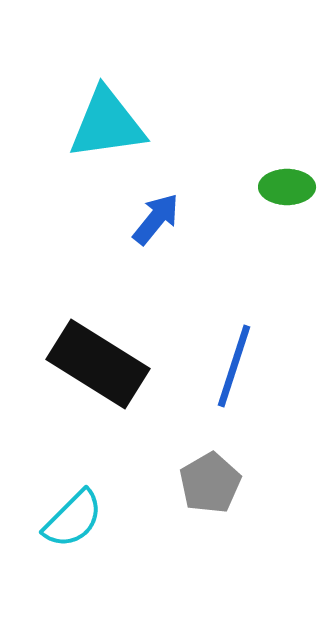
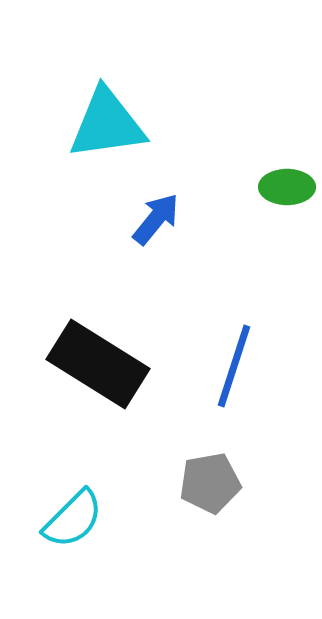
gray pentagon: rotated 20 degrees clockwise
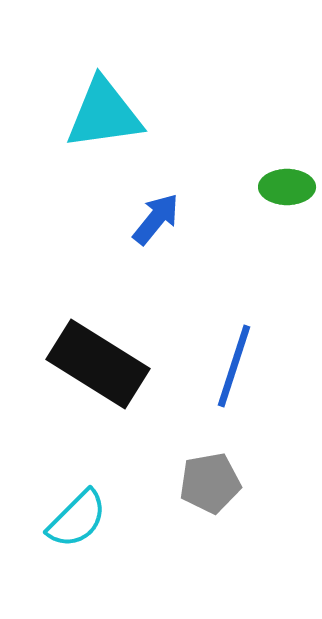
cyan triangle: moved 3 px left, 10 px up
cyan semicircle: moved 4 px right
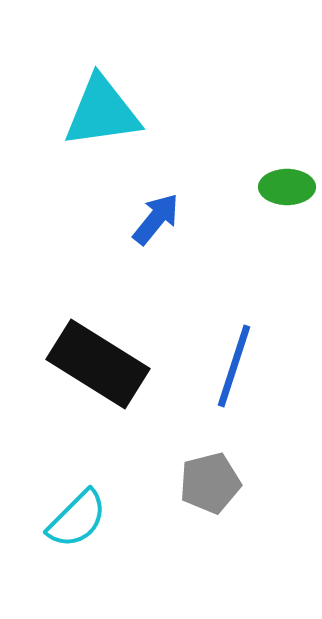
cyan triangle: moved 2 px left, 2 px up
gray pentagon: rotated 4 degrees counterclockwise
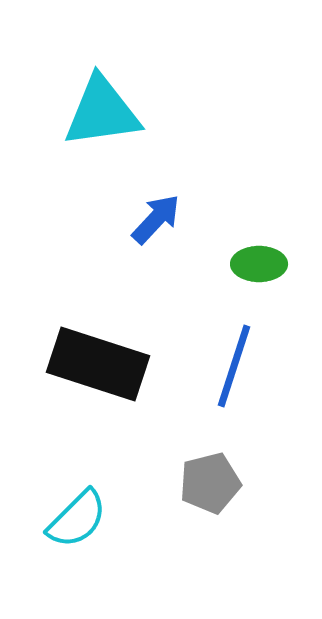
green ellipse: moved 28 px left, 77 px down
blue arrow: rotated 4 degrees clockwise
black rectangle: rotated 14 degrees counterclockwise
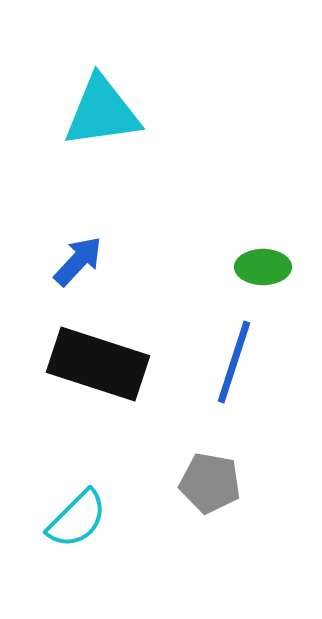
blue arrow: moved 78 px left, 42 px down
green ellipse: moved 4 px right, 3 px down
blue line: moved 4 px up
gray pentagon: rotated 24 degrees clockwise
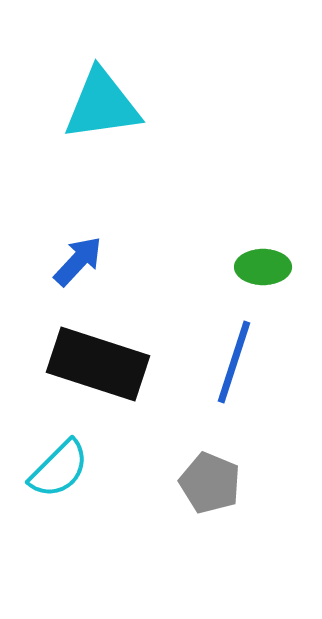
cyan triangle: moved 7 px up
gray pentagon: rotated 12 degrees clockwise
cyan semicircle: moved 18 px left, 50 px up
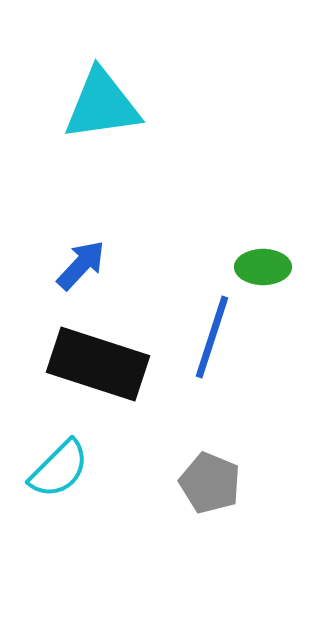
blue arrow: moved 3 px right, 4 px down
blue line: moved 22 px left, 25 px up
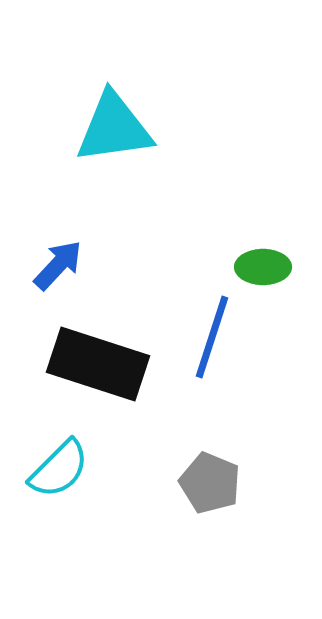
cyan triangle: moved 12 px right, 23 px down
blue arrow: moved 23 px left
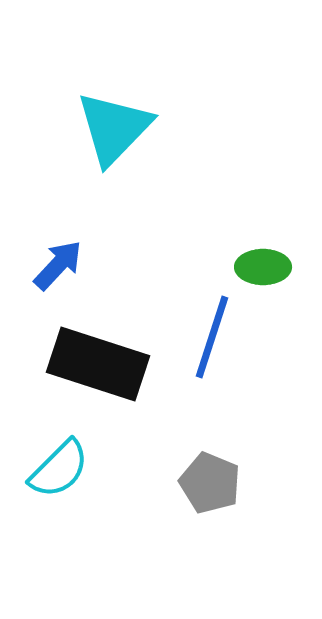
cyan triangle: rotated 38 degrees counterclockwise
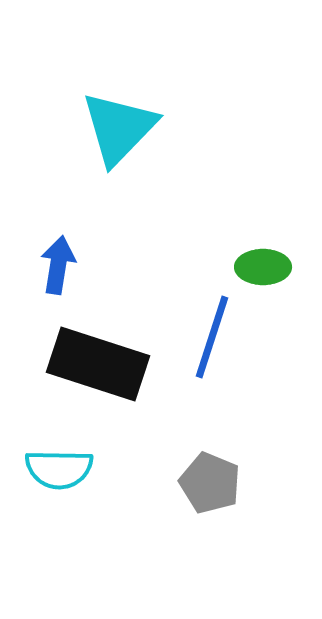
cyan triangle: moved 5 px right
blue arrow: rotated 34 degrees counterclockwise
cyan semicircle: rotated 46 degrees clockwise
